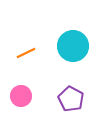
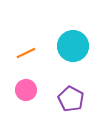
pink circle: moved 5 px right, 6 px up
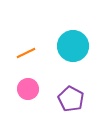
pink circle: moved 2 px right, 1 px up
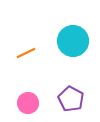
cyan circle: moved 5 px up
pink circle: moved 14 px down
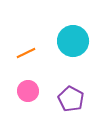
pink circle: moved 12 px up
